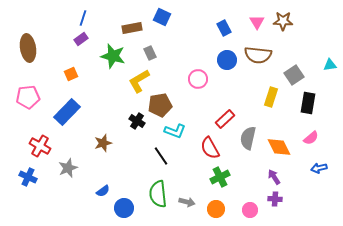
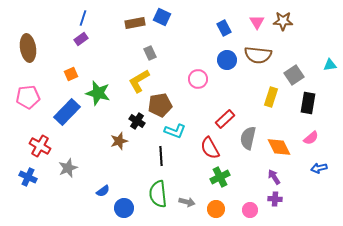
brown rectangle at (132, 28): moved 3 px right, 5 px up
green star at (113, 56): moved 15 px left, 37 px down
brown star at (103, 143): moved 16 px right, 2 px up
black line at (161, 156): rotated 30 degrees clockwise
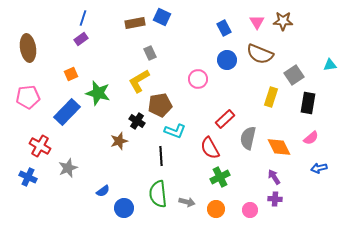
brown semicircle at (258, 55): moved 2 px right, 1 px up; rotated 16 degrees clockwise
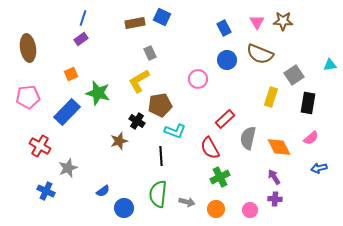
blue cross at (28, 177): moved 18 px right, 14 px down
green semicircle at (158, 194): rotated 12 degrees clockwise
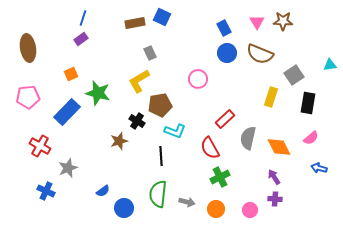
blue circle at (227, 60): moved 7 px up
blue arrow at (319, 168): rotated 28 degrees clockwise
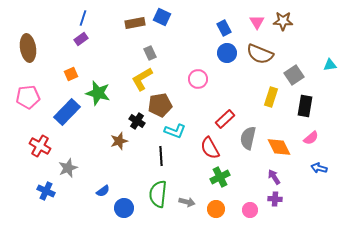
yellow L-shape at (139, 81): moved 3 px right, 2 px up
black rectangle at (308, 103): moved 3 px left, 3 px down
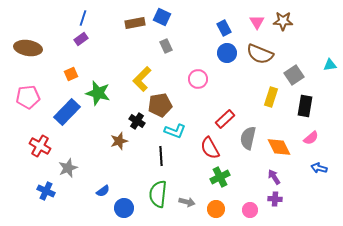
brown ellipse at (28, 48): rotated 72 degrees counterclockwise
gray rectangle at (150, 53): moved 16 px right, 7 px up
yellow L-shape at (142, 79): rotated 15 degrees counterclockwise
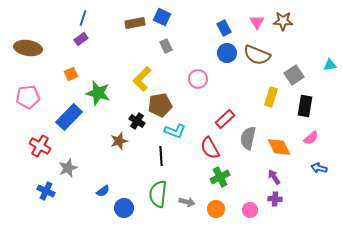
brown semicircle at (260, 54): moved 3 px left, 1 px down
blue rectangle at (67, 112): moved 2 px right, 5 px down
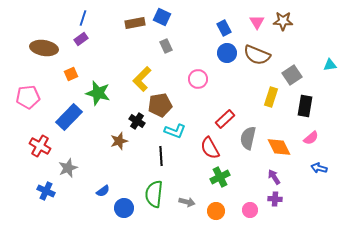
brown ellipse at (28, 48): moved 16 px right
gray square at (294, 75): moved 2 px left
green semicircle at (158, 194): moved 4 px left
orange circle at (216, 209): moved 2 px down
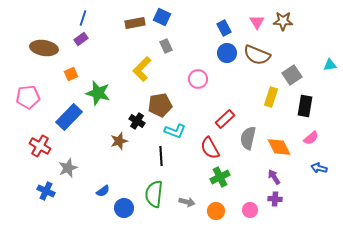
yellow L-shape at (142, 79): moved 10 px up
